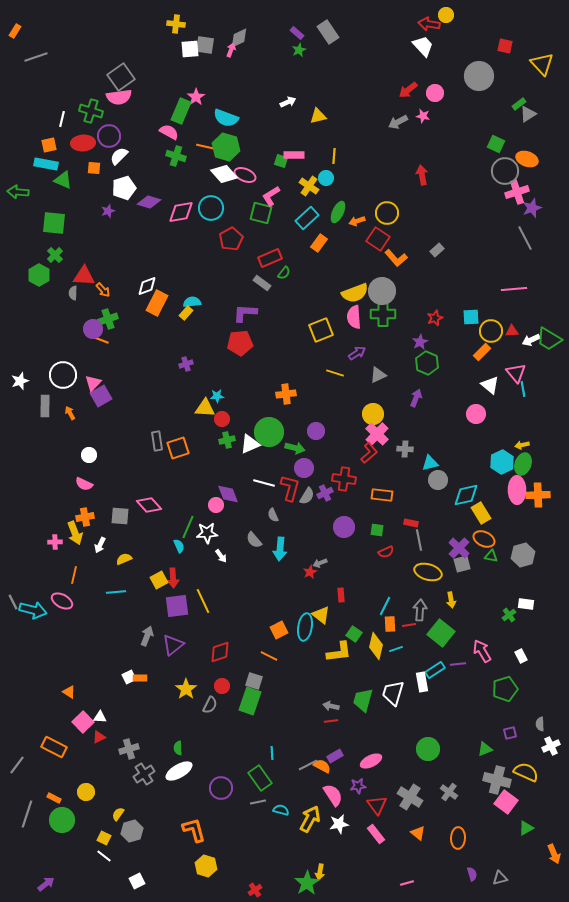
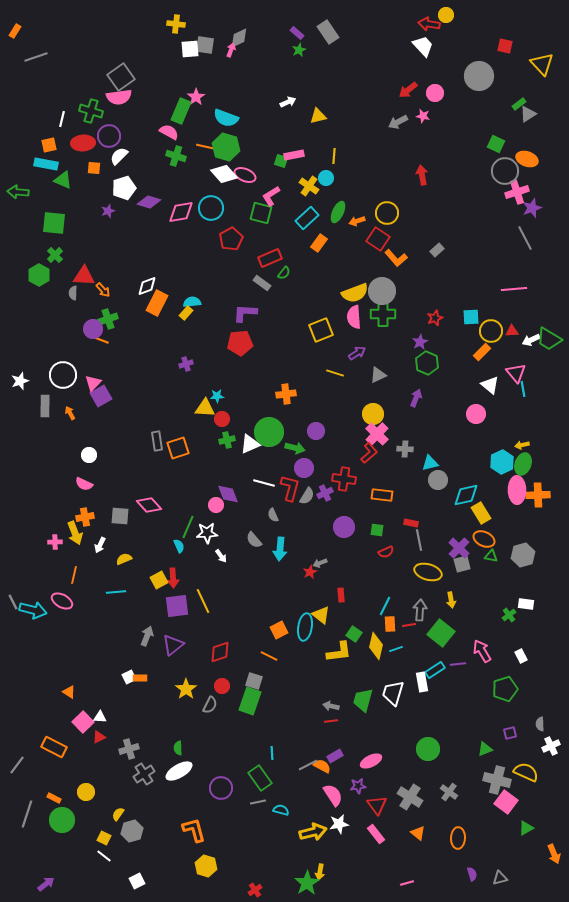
pink rectangle at (294, 155): rotated 12 degrees counterclockwise
yellow arrow at (310, 819): moved 3 px right, 13 px down; rotated 48 degrees clockwise
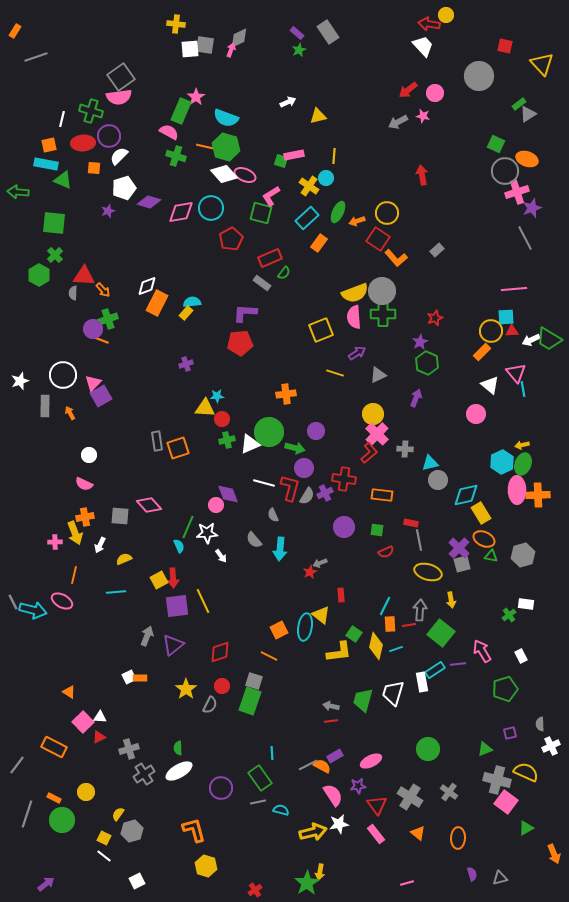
cyan square at (471, 317): moved 35 px right
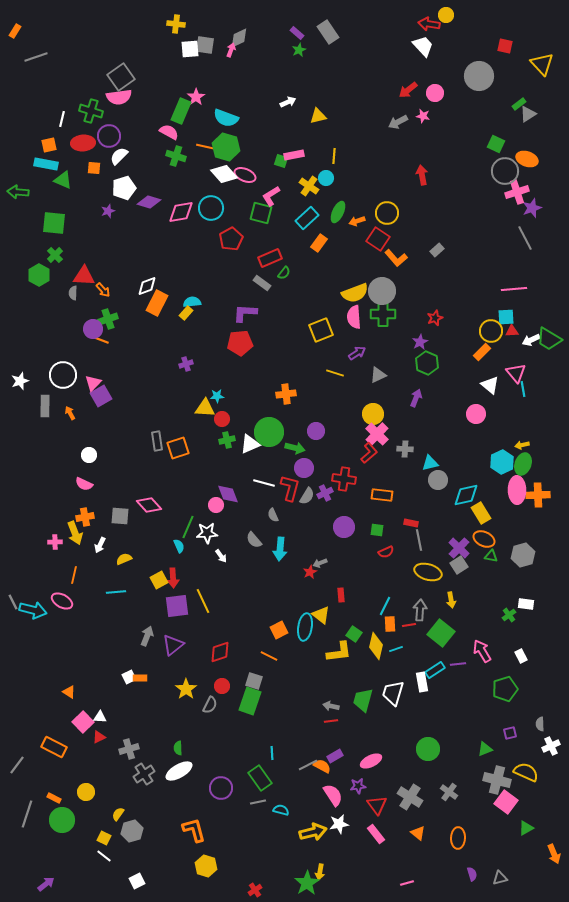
gray square at (462, 564): moved 3 px left, 1 px down; rotated 18 degrees counterclockwise
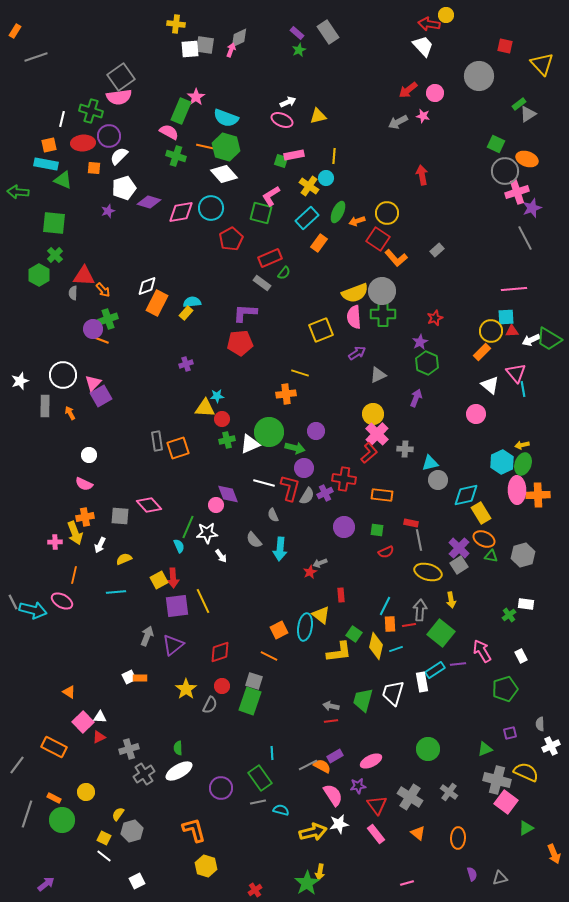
pink ellipse at (245, 175): moved 37 px right, 55 px up
yellow line at (335, 373): moved 35 px left
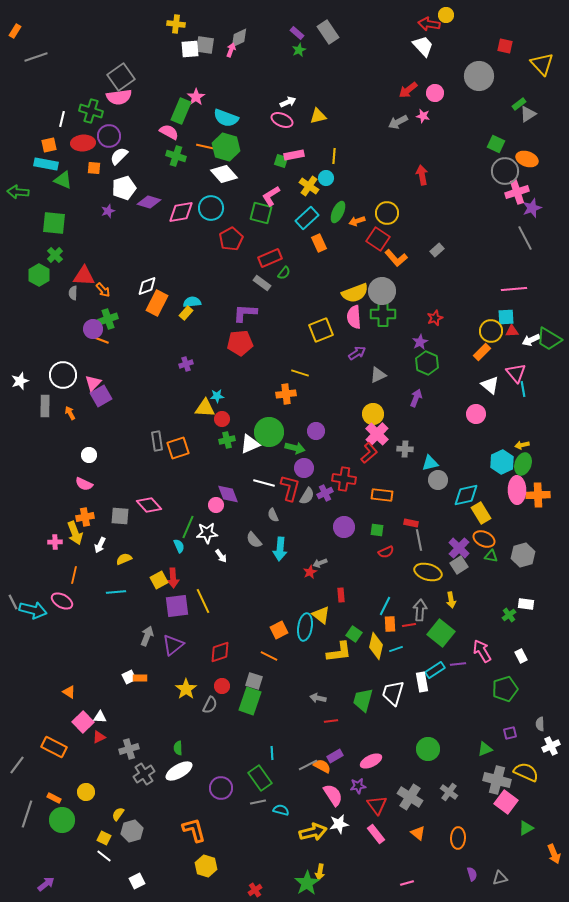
orange rectangle at (319, 243): rotated 60 degrees counterclockwise
gray arrow at (331, 706): moved 13 px left, 8 px up
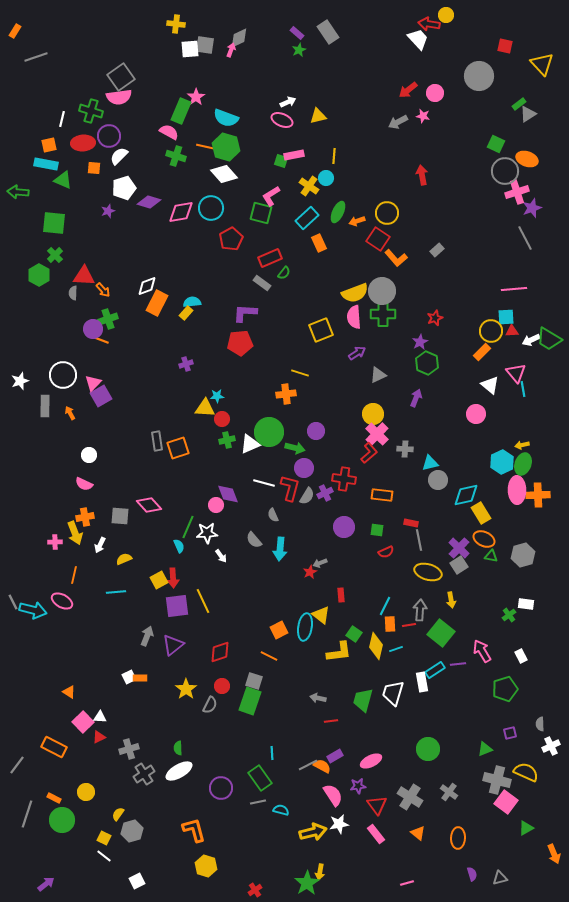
white trapezoid at (423, 46): moved 5 px left, 7 px up
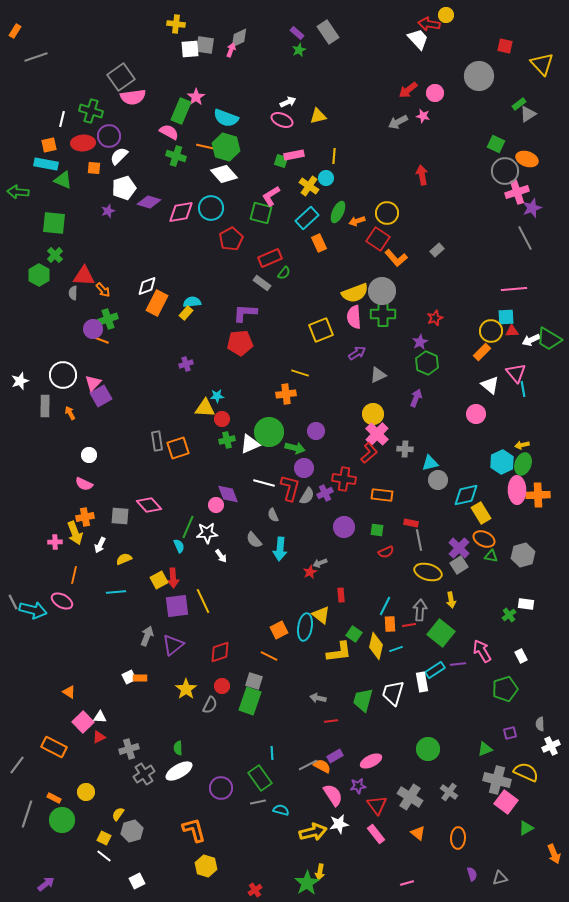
pink semicircle at (119, 97): moved 14 px right
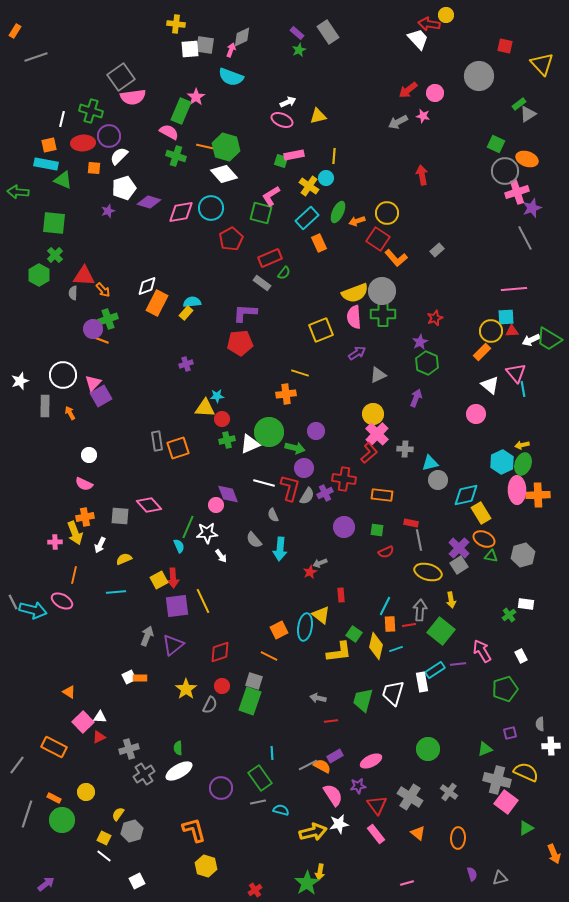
gray diamond at (239, 38): moved 3 px right, 1 px up
cyan semicircle at (226, 118): moved 5 px right, 41 px up
green square at (441, 633): moved 2 px up
white cross at (551, 746): rotated 24 degrees clockwise
